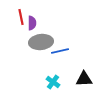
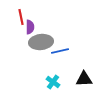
purple semicircle: moved 2 px left, 4 px down
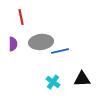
purple semicircle: moved 17 px left, 17 px down
black triangle: moved 2 px left
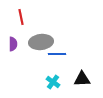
blue line: moved 3 px left, 3 px down; rotated 12 degrees clockwise
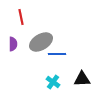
gray ellipse: rotated 25 degrees counterclockwise
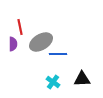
red line: moved 1 px left, 10 px down
blue line: moved 1 px right
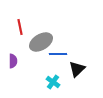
purple semicircle: moved 17 px down
black triangle: moved 5 px left, 10 px up; rotated 42 degrees counterclockwise
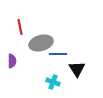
gray ellipse: moved 1 px down; rotated 15 degrees clockwise
purple semicircle: moved 1 px left
black triangle: rotated 18 degrees counterclockwise
cyan cross: rotated 16 degrees counterclockwise
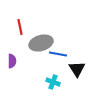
blue line: rotated 12 degrees clockwise
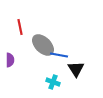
gray ellipse: moved 2 px right, 2 px down; rotated 60 degrees clockwise
blue line: moved 1 px right, 1 px down
purple semicircle: moved 2 px left, 1 px up
black triangle: moved 1 px left
